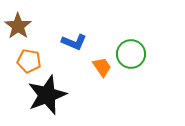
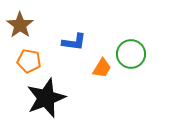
brown star: moved 2 px right, 1 px up
blue L-shape: rotated 15 degrees counterclockwise
orange trapezoid: moved 1 px down; rotated 65 degrees clockwise
black star: moved 1 px left, 3 px down
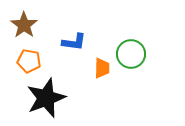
brown star: moved 4 px right
orange trapezoid: rotated 30 degrees counterclockwise
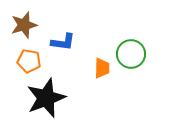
brown star: rotated 20 degrees clockwise
blue L-shape: moved 11 px left
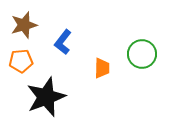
blue L-shape: rotated 120 degrees clockwise
green circle: moved 11 px right
orange pentagon: moved 8 px left; rotated 15 degrees counterclockwise
black star: moved 1 px up
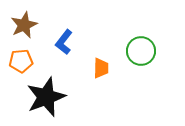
brown star: rotated 8 degrees counterclockwise
blue L-shape: moved 1 px right
green circle: moved 1 px left, 3 px up
orange trapezoid: moved 1 px left
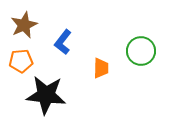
blue L-shape: moved 1 px left
black star: moved 2 px up; rotated 27 degrees clockwise
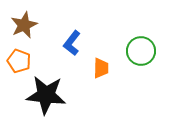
blue L-shape: moved 9 px right, 1 px down
orange pentagon: moved 2 px left; rotated 25 degrees clockwise
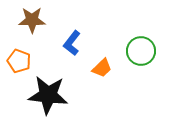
brown star: moved 8 px right, 5 px up; rotated 24 degrees clockwise
orange trapezoid: moved 1 px right; rotated 45 degrees clockwise
black star: moved 2 px right
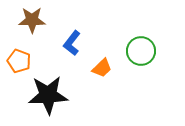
black star: rotated 9 degrees counterclockwise
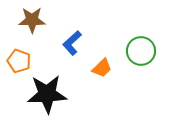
blue L-shape: rotated 10 degrees clockwise
black star: moved 1 px left, 1 px up
